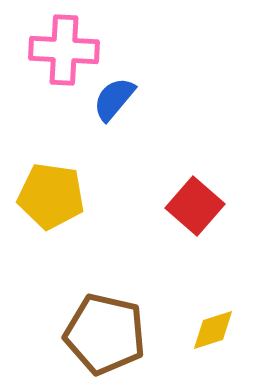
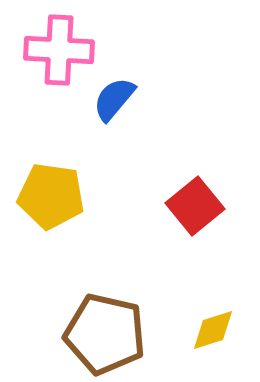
pink cross: moved 5 px left
red square: rotated 10 degrees clockwise
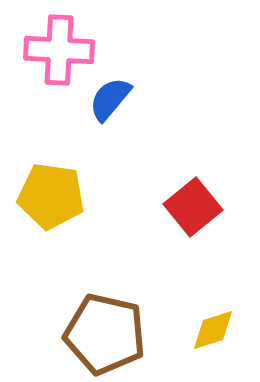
blue semicircle: moved 4 px left
red square: moved 2 px left, 1 px down
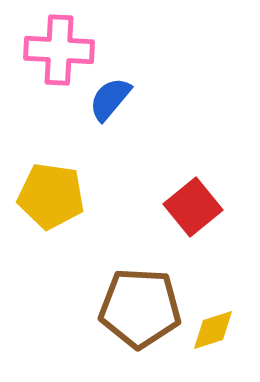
brown pentagon: moved 35 px right, 26 px up; rotated 10 degrees counterclockwise
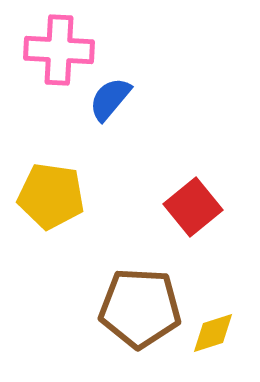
yellow diamond: moved 3 px down
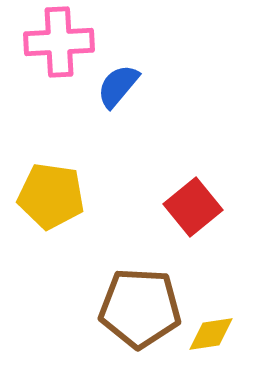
pink cross: moved 8 px up; rotated 6 degrees counterclockwise
blue semicircle: moved 8 px right, 13 px up
yellow diamond: moved 2 px left, 1 px down; rotated 9 degrees clockwise
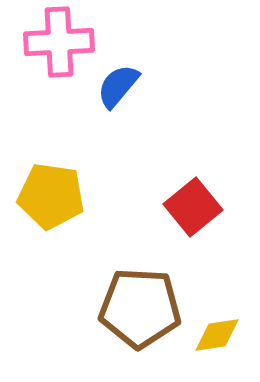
yellow diamond: moved 6 px right, 1 px down
